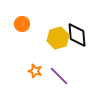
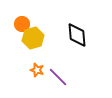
yellow hexagon: moved 25 px left
orange star: moved 2 px right, 1 px up
purple line: moved 1 px left, 1 px down
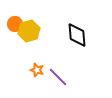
orange circle: moved 7 px left
yellow hexagon: moved 4 px left, 7 px up
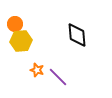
yellow hexagon: moved 8 px left, 10 px down; rotated 10 degrees clockwise
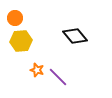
orange circle: moved 6 px up
black diamond: moved 2 px left, 1 px down; rotated 35 degrees counterclockwise
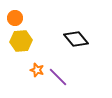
black diamond: moved 1 px right, 3 px down
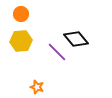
orange circle: moved 6 px right, 4 px up
orange star: moved 17 px down
purple line: moved 1 px left, 25 px up
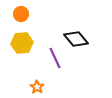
yellow hexagon: moved 1 px right, 2 px down
purple line: moved 2 px left, 6 px down; rotated 20 degrees clockwise
orange star: rotated 16 degrees clockwise
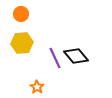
black diamond: moved 17 px down
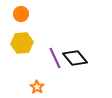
black diamond: moved 1 px left, 2 px down
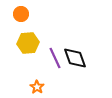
yellow hexagon: moved 6 px right
black diamond: rotated 20 degrees clockwise
